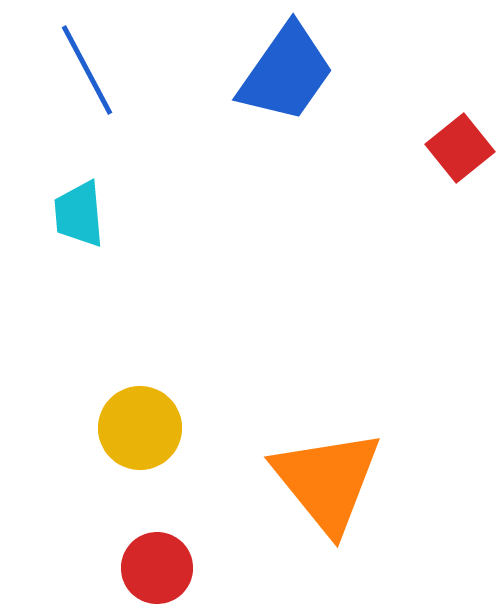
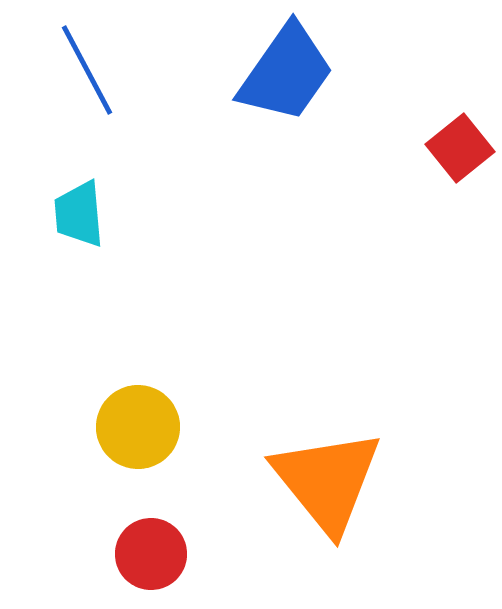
yellow circle: moved 2 px left, 1 px up
red circle: moved 6 px left, 14 px up
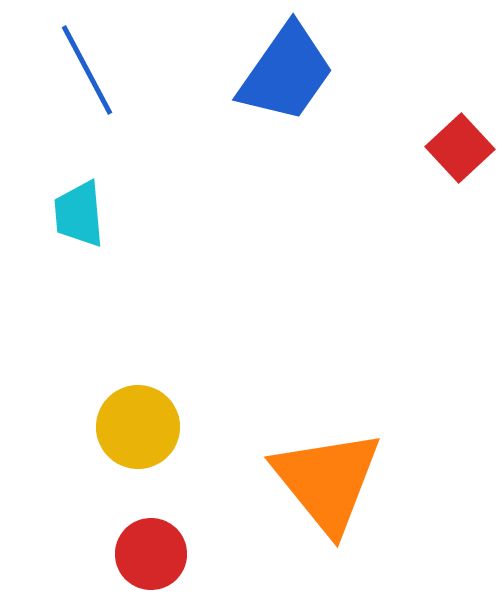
red square: rotated 4 degrees counterclockwise
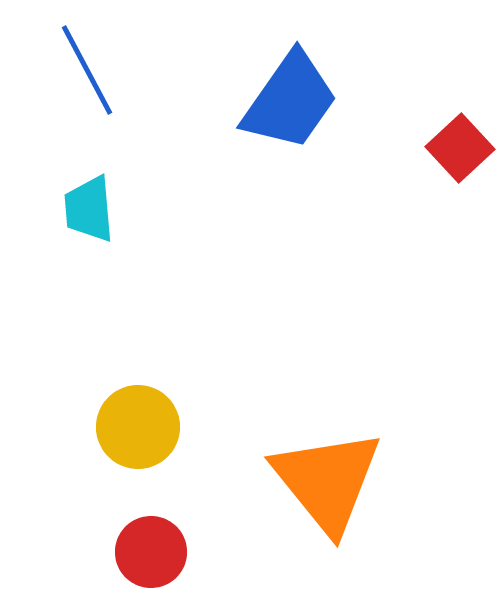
blue trapezoid: moved 4 px right, 28 px down
cyan trapezoid: moved 10 px right, 5 px up
red circle: moved 2 px up
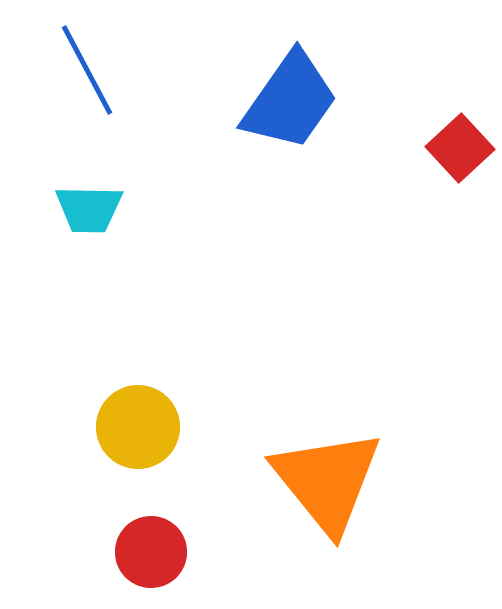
cyan trapezoid: rotated 84 degrees counterclockwise
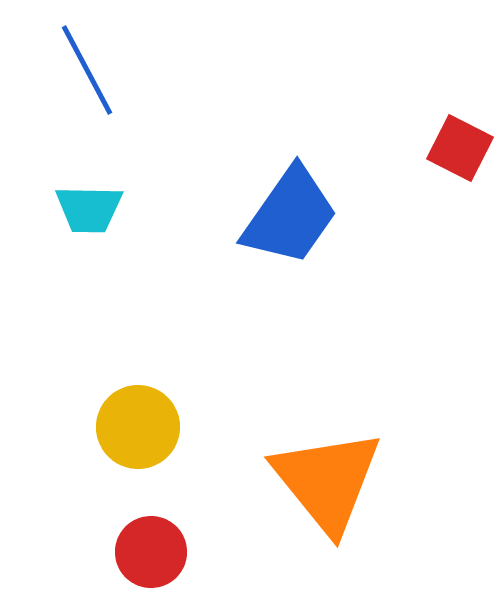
blue trapezoid: moved 115 px down
red square: rotated 20 degrees counterclockwise
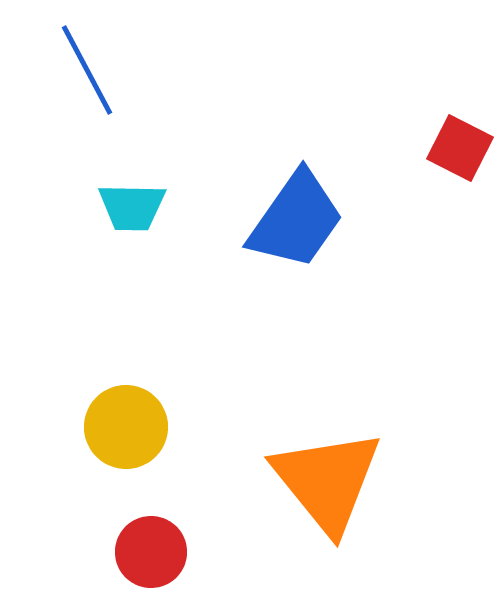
cyan trapezoid: moved 43 px right, 2 px up
blue trapezoid: moved 6 px right, 4 px down
yellow circle: moved 12 px left
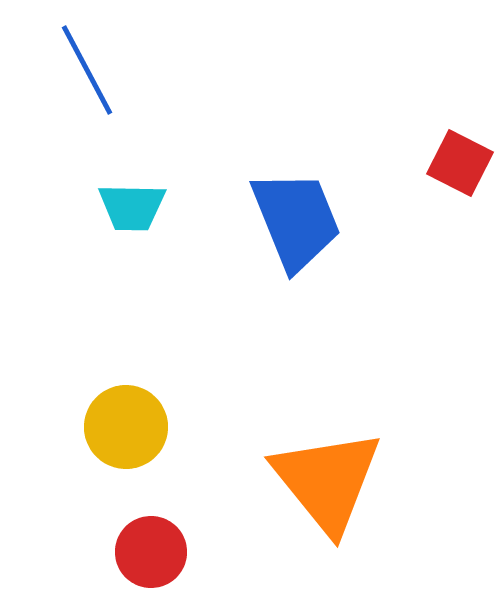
red square: moved 15 px down
blue trapezoid: rotated 57 degrees counterclockwise
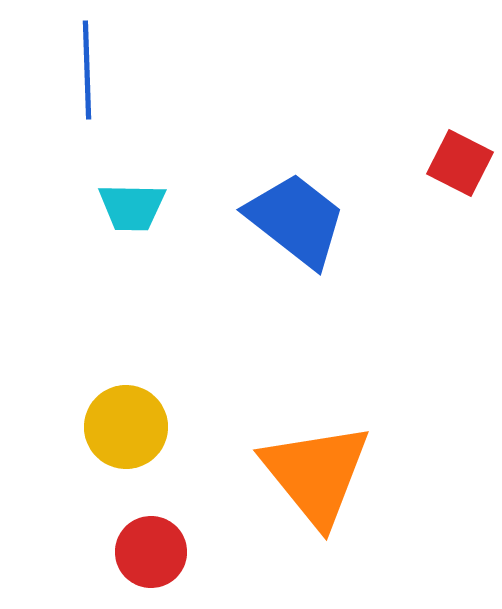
blue line: rotated 26 degrees clockwise
blue trapezoid: rotated 30 degrees counterclockwise
orange triangle: moved 11 px left, 7 px up
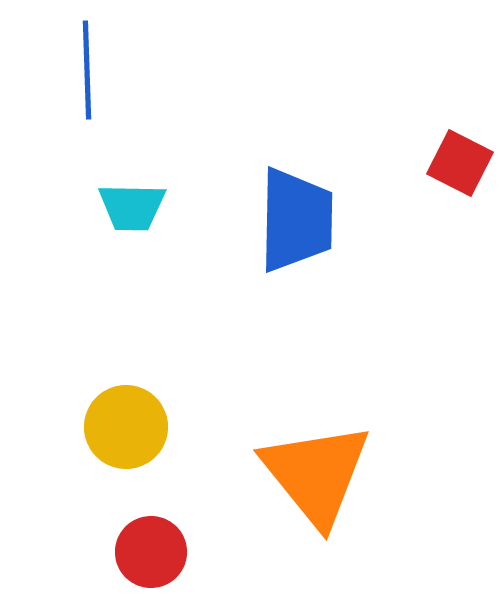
blue trapezoid: rotated 53 degrees clockwise
